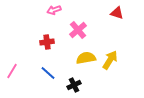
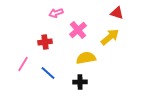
pink arrow: moved 2 px right, 3 px down
red cross: moved 2 px left
yellow arrow: moved 23 px up; rotated 18 degrees clockwise
pink line: moved 11 px right, 7 px up
black cross: moved 6 px right, 3 px up; rotated 24 degrees clockwise
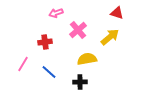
yellow semicircle: moved 1 px right, 1 px down
blue line: moved 1 px right, 1 px up
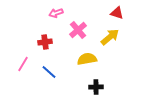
black cross: moved 16 px right, 5 px down
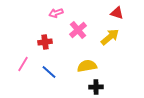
yellow semicircle: moved 7 px down
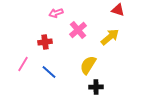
red triangle: moved 1 px right, 3 px up
yellow semicircle: moved 1 px right, 1 px up; rotated 48 degrees counterclockwise
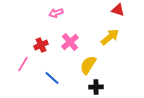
pink cross: moved 8 px left, 12 px down
red cross: moved 4 px left, 3 px down; rotated 16 degrees counterclockwise
blue line: moved 3 px right, 6 px down
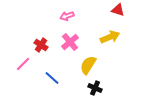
pink arrow: moved 11 px right, 3 px down
yellow arrow: rotated 18 degrees clockwise
red cross: rotated 32 degrees counterclockwise
pink line: rotated 14 degrees clockwise
black cross: moved 1 px left, 1 px down; rotated 24 degrees clockwise
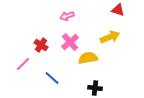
yellow semicircle: moved 7 px up; rotated 48 degrees clockwise
black cross: rotated 16 degrees counterclockwise
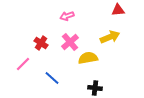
red triangle: rotated 24 degrees counterclockwise
red cross: moved 2 px up
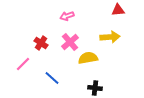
yellow arrow: rotated 18 degrees clockwise
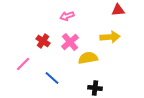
red cross: moved 2 px right, 2 px up
